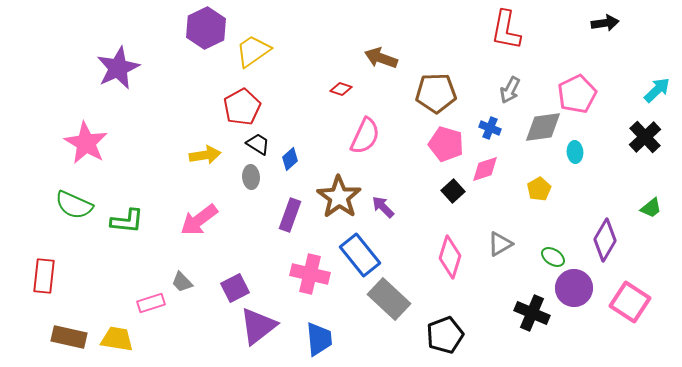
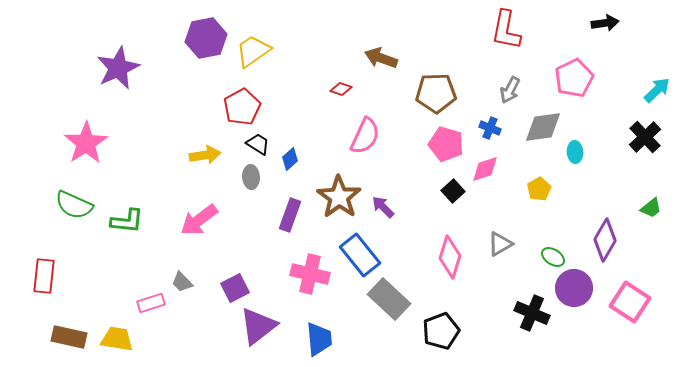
purple hexagon at (206, 28): moved 10 px down; rotated 15 degrees clockwise
pink pentagon at (577, 94): moved 3 px left, 16 px up
pink star at (86, 143): rotated 9 degrees clockwise
black pentagon at (445, 335): moved 4 px left, 4 px up
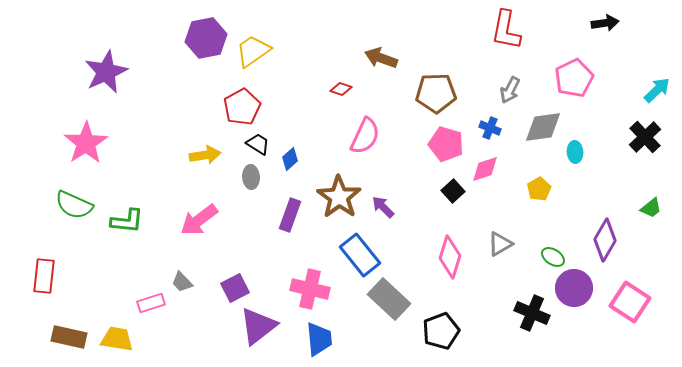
purple star at (118, 68): moved 12 px left, 4 px down
pink cross at (310, 274): moved 15 px down
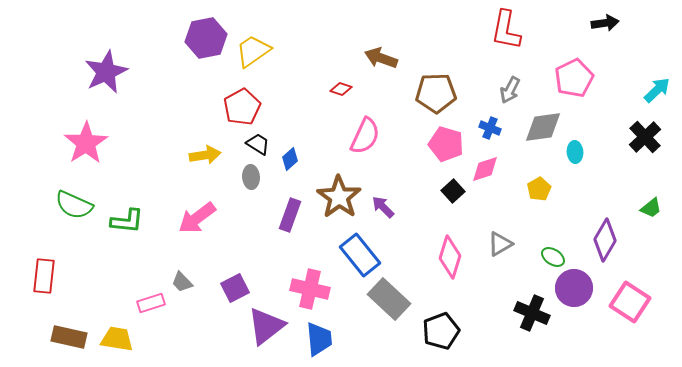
pink arrow at (199, 220): moved 2 px left, 2 px up
purple triangle at (258, 326): moved 8 px right
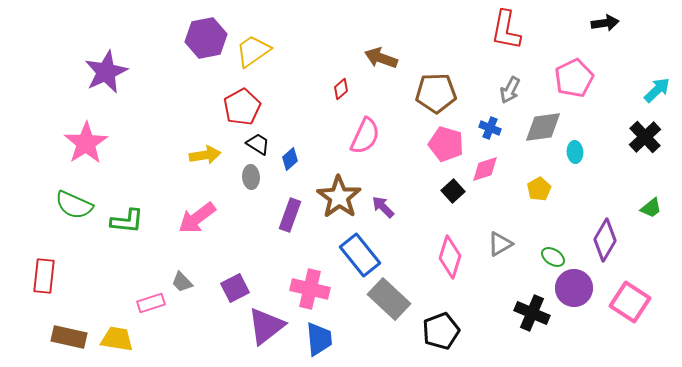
red diamond at (341, 89): rotated 60 degrees counterclockwise
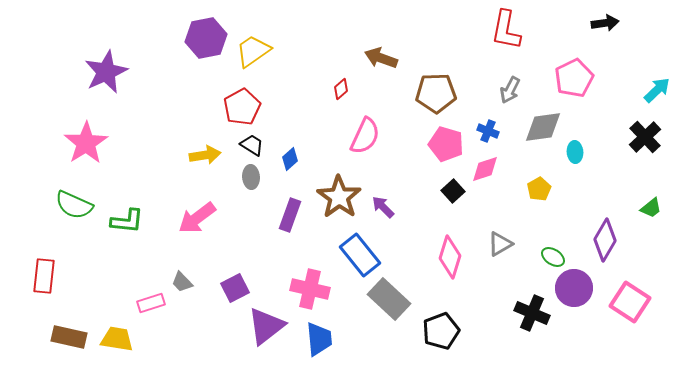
blue cross at (490, 128): moved 2 px left, 3 px down
black trapezoid at (258, 144): moved 6 px left, 1 px down
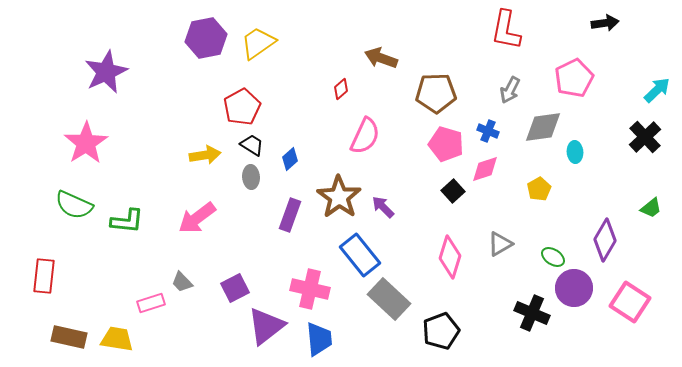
yellow trapezoid at (253, 51): moved 5 px right, 8 px up
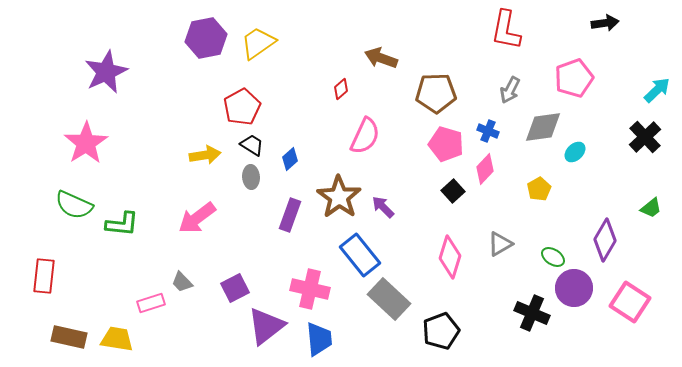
pink pentagon at (574, 78): rotated 6 degrees clockwise
cyan ellipse at (575, 152): rotated 50 degrees clockwise
pink diamond at (485, 169): rotated 28 degrees counterclockwise
green L-shape at (127, 221): moved 5 px left, 3 px down
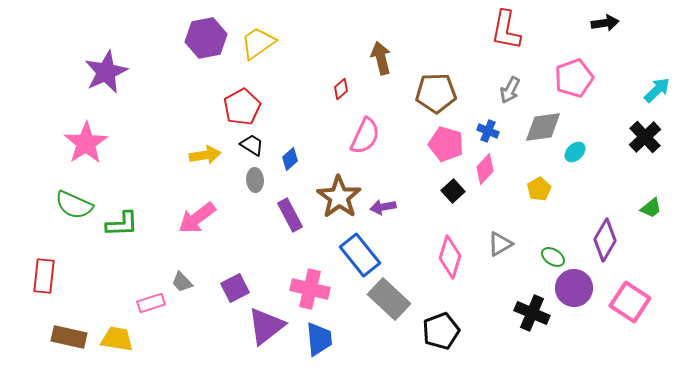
brown arrow at (381, 58): rotated 56 degrees clockwise
gray ellipse at (251, 177): moved 4 px right, 3 px down
purple arrow at (383, 207): rotated 55 degrees counterclockwise
purple rectangle at (290, 215): rotated 48 degrees counterclockwise
green L-shape at (122, 224): rotated 8 degrees counterclockwise
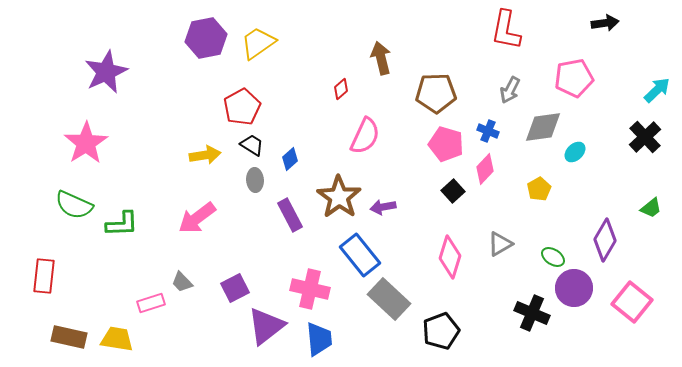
pink pentagon at (574, 78): rotated 9 degrees clockwise
pink square at (630, 302): moved 2 px right; rotated 6 degrees clockwise
